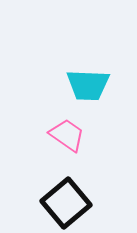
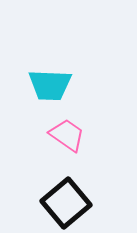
cyan trapezoid: moved 38 px left
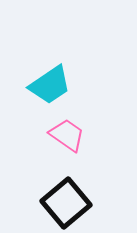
cyan trapezoid: rotated 36 degrees counterclockwise
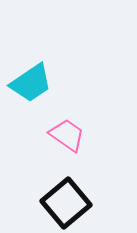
cyan trapezoid: moved 19 px left, 2 px up
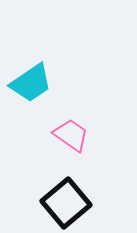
pink trapezoid: moved 4 px right
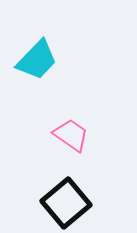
cyan trapezoid: moved 6 px right, 23 px up; rotated 12 degrees counterclockwise
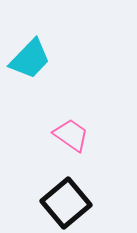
cyan trapezoid: moved 7 px left, 1 px up
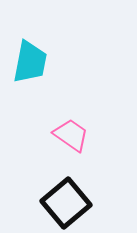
cyan trapezoid: moved 3 px down; rotated 33 degrees counterclockwise
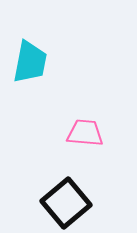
pink trapezoid: moved 14 px right, 2 px up; rotated 30 degrees counterclockwise
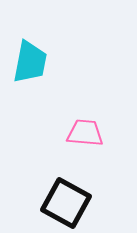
black square: rotated 21 degrees counterclockwise
